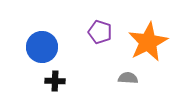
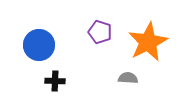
blue circle: moved 3 px left, 2 px up
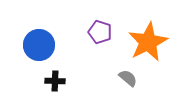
gray semicircle: rotated 36 degrees clockwise
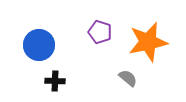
orange star: rotated 15 degrees clockwise
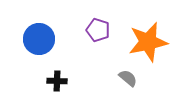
purple pentagon: moved 2 px left, 2 px up
blue circle: moved 6 px up
black cross: moved 2 px right
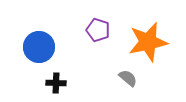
blue circle: moved 8 px down
black cross: moved 1 px left, 2 px down
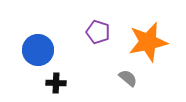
purple pentagon: moved 2 px down
blue circle: moved 1 px left, 3 px down
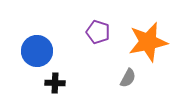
blue circle: moved 1 px left, 1 px down
gray semicircle: rotated 78 degrees clockwise
black cross: moved 1 px left
